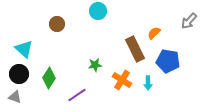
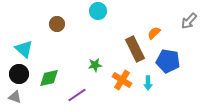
green diamond: rotated 45 degrees clockwise
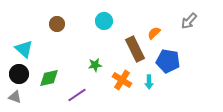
cyan circle: moved 6 px right, 10 px down
cyan arrow: moved 1 px right, 1 px up
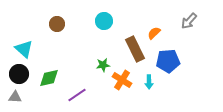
blue pentagon: rotated 15 degrees counterclockwise
green star: moved 8 px right
gray triangle: rotated 16 degrees counterclockwise
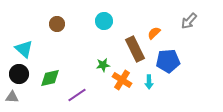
green diamond: moved 1 px right
gray triangle: moved 3 px left
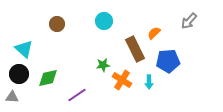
green diamond: moved 2 px left
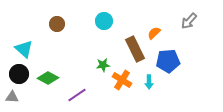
green diamond: rotated 40 degrees clockwise
